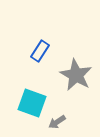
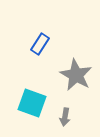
blue rectangle: moved 7 px up
gray arrow: moved 8 px right, 5 px up; rotated 48 degrees counterclockwise
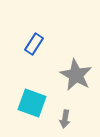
blue rectangle: moved 6 px left
gray arrow: moved 2 px down
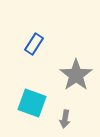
gray star: rotated 8 degrees clockwise
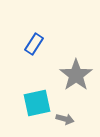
cyan square: moved 5 px right; rotated 32 degrees counterclockwise
gray arrow: rotated 84 degrees counterclockwise
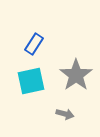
cyan square: moved 6 px left, 22 px up
gray arrow: moved 5 px up
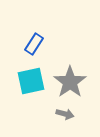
gray star: moved 6 px left, 7 px down
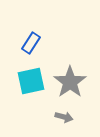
blue rectangle: moved 3 px left, 1 px up
gray arrow: moved 1 px left, 3 px down
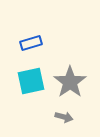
blue rectangle: rotated 40 degrees clockwise
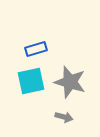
blue rectangle: moved 5 px right, 6 px down
gray star: rotated 20 degrees counterclockwise
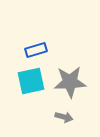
blue rectangle: moved 1 px down
gray star: rotated 20 degrees counterclockwise
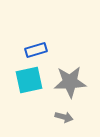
cyan square: moved 2 px left, 1 px up
